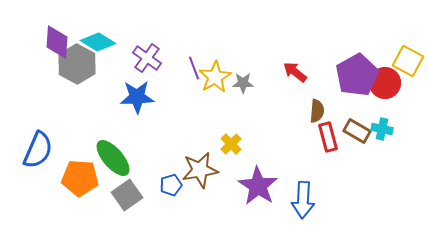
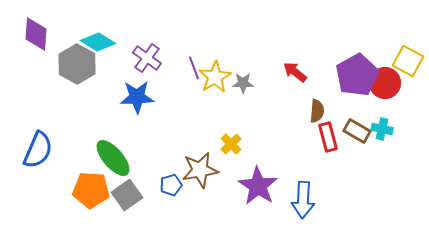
purple diamond: moved 21 px left, 8 px up
orange pentagon: moved 11 px right, 12 px down
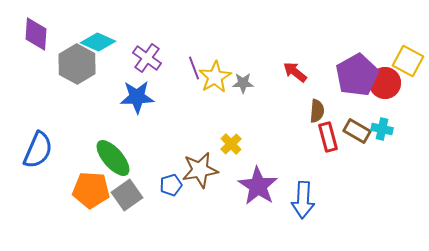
cyan diamond: rotated 8 degrees counterclockwise
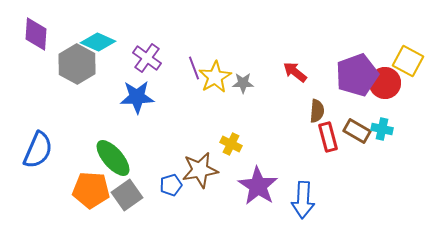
purple pentagon: rotated 9 degrees clockwise
yellow cross: rotated 20 degrees counterclockwise
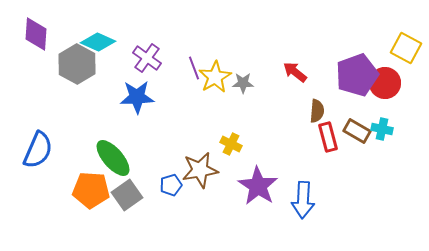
yellow square: moved 2 px left, 13 px up
